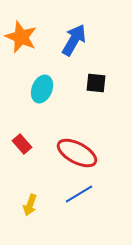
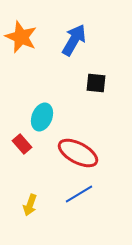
cyan ellipse: moved 28 px down
red ellipse: moved 1 px right
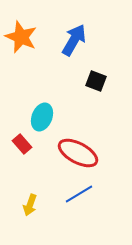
black square: moved 2 px up; rotated 15 degrees clockwise
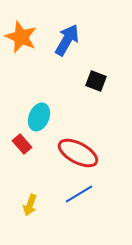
blue arrow: moved 7 px left
cyan ellipse: moved 3 px left
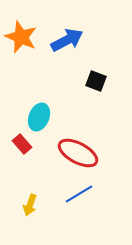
blue arrow: rotated 32 degrees clockwise
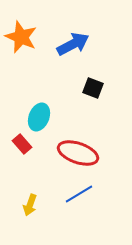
blue arrow: moved 6 px right, 4 px down
black square: moved 3 px left, 7 px down
red ellipse: rotated 9 degrees counterclockwise
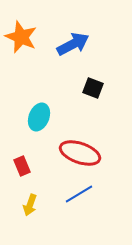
red rectangle: moved 22 px down; rotated 18 degrees clockwise
red ellipse: moved 2 px right
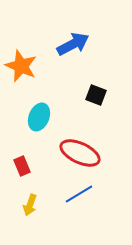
orange star: moved 29 px down
black square: moved 3 px right, 7 px down
red ellipse: rotated 6 degrees clockwise
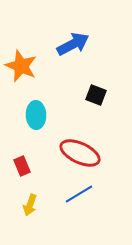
cyan ellipse: moved 3 px left, 2 px up; rotated 24 degrees counterclockwise
